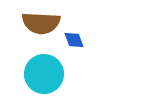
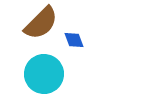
brown semicircle: rotated 48 degrees counterclockwise
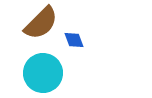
cyan circle: moved 1 px left, 1 px up
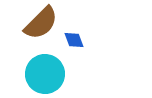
cyan circle: moved 2 px right, 1 px down
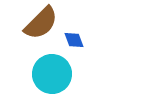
cyan circle: moved 7 px right
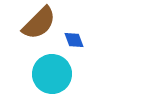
brown semicircle: moved 2 px left
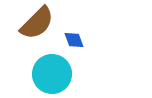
brown semicircle: moved 2 px left
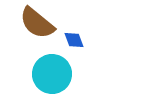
brown semicircle: rotated 84 degrees clockwise
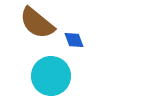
cyan circle: moved 1 px left, 2 px down
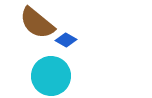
blue diamond: moved 8 px left; rotated 40 degrees counterclockwise
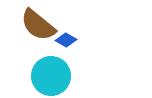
brown semicircle: moved 1 px right, 2 px down
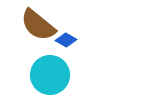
cyan circle: moved 1 px left, 1 px up
